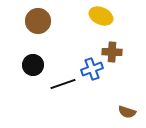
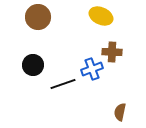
brown circle: moved 4 px up
brown semicircle: moved 7 px left; rotated 84 degrees clockwise
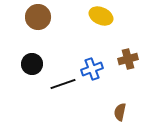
brown cross: moved 16 px right, 7 px down; rotated 18 degrees counterclockwise
black circle: moved 1 px left, 1 px up
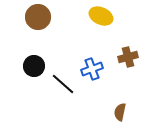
brown cross: moved 2 px up
black circle: moved 2 px right, 2 px down
black line: rotated 60 degrees clockwise
